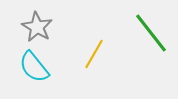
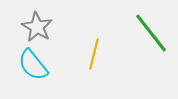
yellow line: rotated 16 degrees counterclockwise
cyan semicircle: moved 1 px left, 2 px up
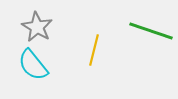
green line: moved 2 px up; rotated 33 degrees counterclockwise
yellow line: moved 4 px up
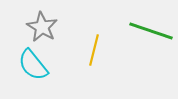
gray star: moved 5 px right
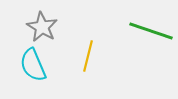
yellow line: moved 6 px left, 6 px down
cyan semicircle: rotated 16 degrees clockwise
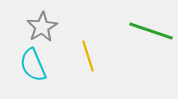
gray star: rotated 12 degrees clockwise
yellow line: rotated 32 degrees counterclockwise
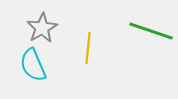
gray star: moved 1 px down
yellow line: moved 8 px up; rotated 24 degrees clockwise
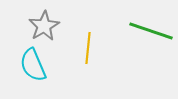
gray star: moved 2 px right, 2 px up
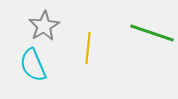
green line: moved 1 px right, 2 px down
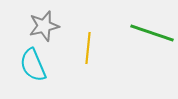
gray star: rotated 16 degrees clockwise
